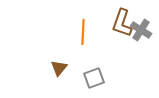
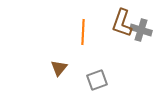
gray cross: rotated 15 degrees counterclockwise
gray square: moved 3 px right, 2 px down
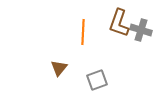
brown L-shape: moved 3 px left
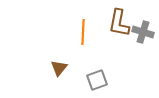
brown L-shape: rotated 8 degrees counterclockwise
gray cross: moved 2 px right, 2 px down
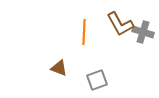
brown L-shape: moved 1 px right, 1 px down; rotated 40 degrees counterclockwise
orange line: moved 1 px right
brown triangle: rotated 48 degrees counterclockwise
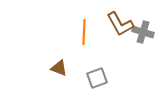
gray square: moved 2 px up
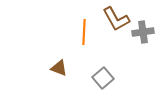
brown L-shape: moved 4 px left, 5 px up
gray cross: rotated 25 degrees counterclockwise
gray square: moved 6 px right; rotated 20 degrees counterclockwise
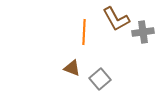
brown triangle: moved 13 px right
gray square: moved 3 px left, 1 px down
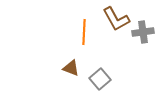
brown triangle: moved 1 px left
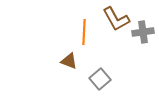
brown triangle: moved 2 px left, 7 px up
